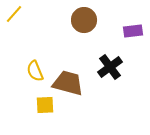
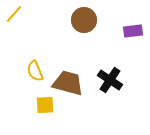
black cross: moved 13 px down; rotated 20 degrees counterclockwise
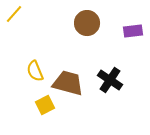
brown circle: moved 3 px right, 3 px down
yellow square: rotated 24 degrees counterclockwise
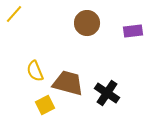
black cross: moved 3 px left, 13 px down
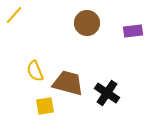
yellow line: moved 1 px down
yellow square: moved 1 px down; rotated 18 degrees clockwise
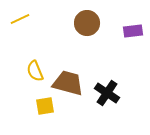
yellow line: moved 6 px right, 4 px down; rotated 24 degrees clockwise
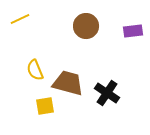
brown circle: moved 1 px left, 3 px down
yellow semicircle: moved 1 px up
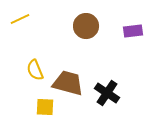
yellow square: moved 1 px down; rotated 12 degrees clockwise
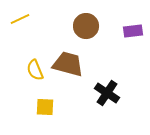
brown trapezoid: moved 19 px up
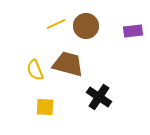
yellow line: moved 36 px right, 5 px down
black cross: moved 8 px left, 4 px down
